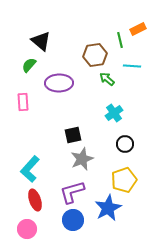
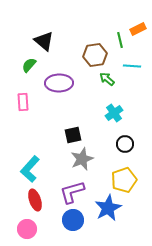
black triangle: moved 3 px right
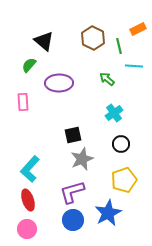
green line: moved 1 px left, 6 px down
brown hexagon: moved 2 px left, 17 px up; rotated 25 degrees counterclockwise
cyan line: moved 2 px right
black circle: moved 4 px left
red ellipse: moved 7 px left
blue star: moved 5 px down
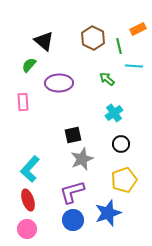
blue star: rotated 8 degrees clockwise
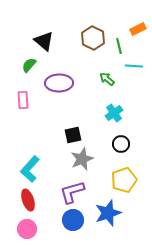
pink rectangle: moved 2 px up
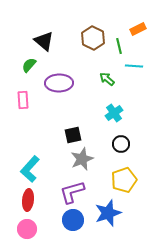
red ellipse: rotated 25 degrees clockwise
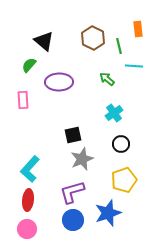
orange rectangle: rotated 70 degrees counterclockwise
purple ellipse: moved 1 px up
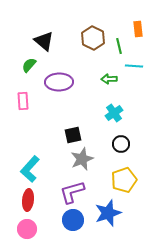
green arrow: moved 2 px right; rotated 42 degrees counterclockwise
pink rectangle: moved 1 px down
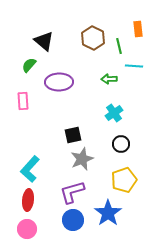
blue star: rotated 16 degrees counterclockwise
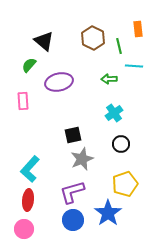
purple ellipse: rotated 12 degrees counterclockwise
yellow pentagon: moved 1 px right, 4 px down
pink circle: moved 3 px left
